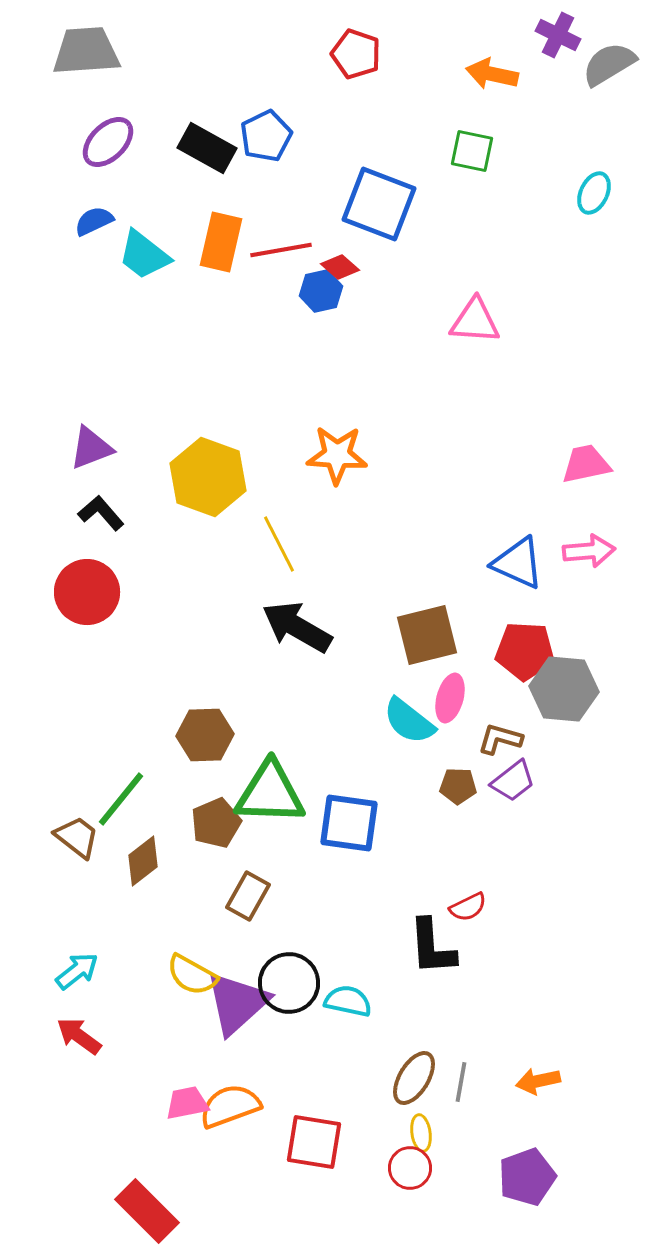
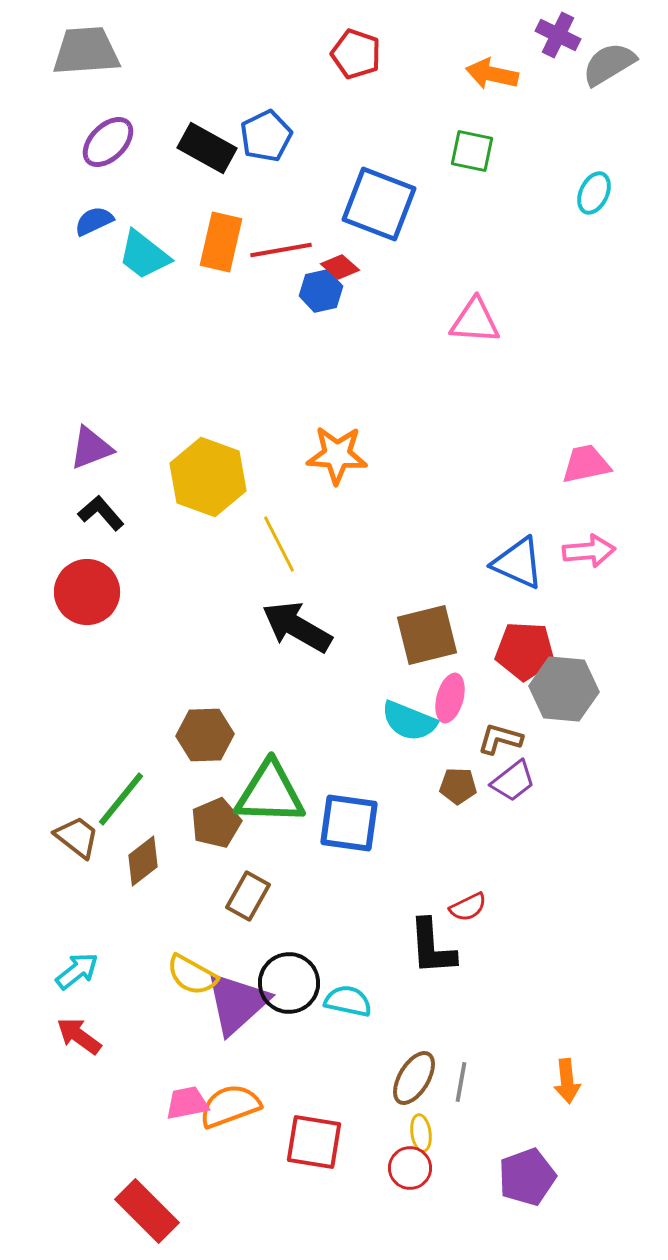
cyan semicircle at (409, 721): rotated 16 degrees counterclockwise
orange arrow at (538, 1081): moved 29 px right; rotated 84 degrees counterclockwise
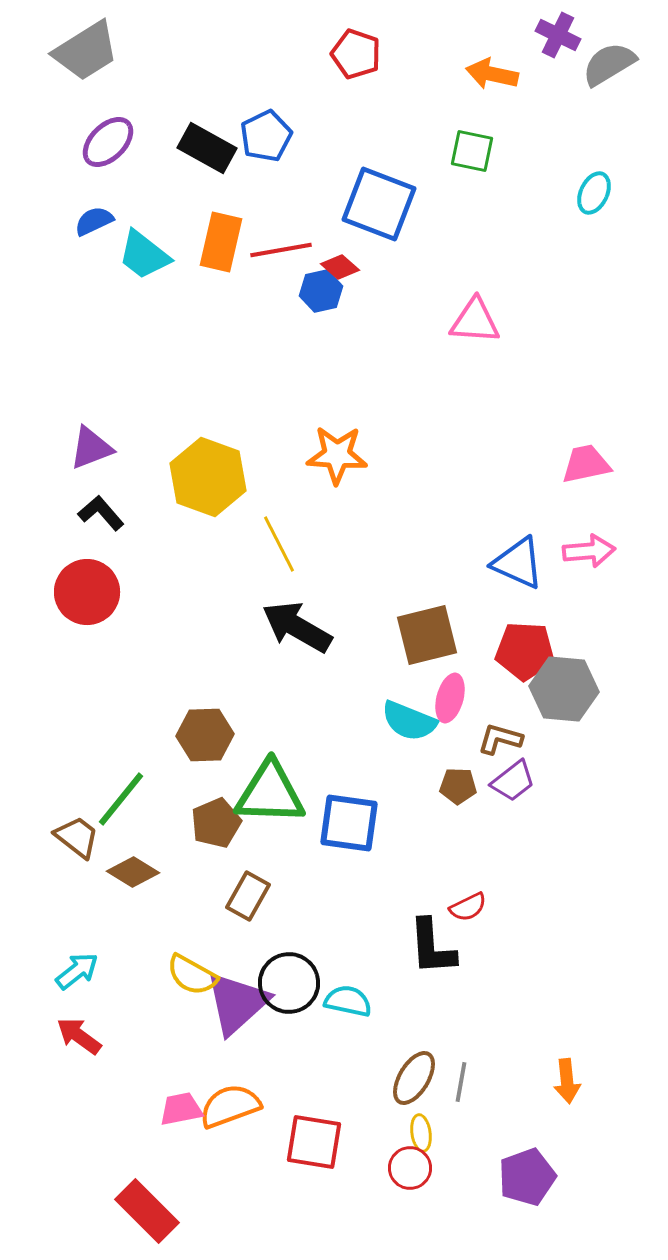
gray trapezoid at (86, 51): rotated 152 degrees clockwise
brown diamond at (143, 861): moved 10 px left, 11 px down; rotated 69 degrees clockwise
pink trapezoid at (187, 1103): moved 6 px left, 6 px down
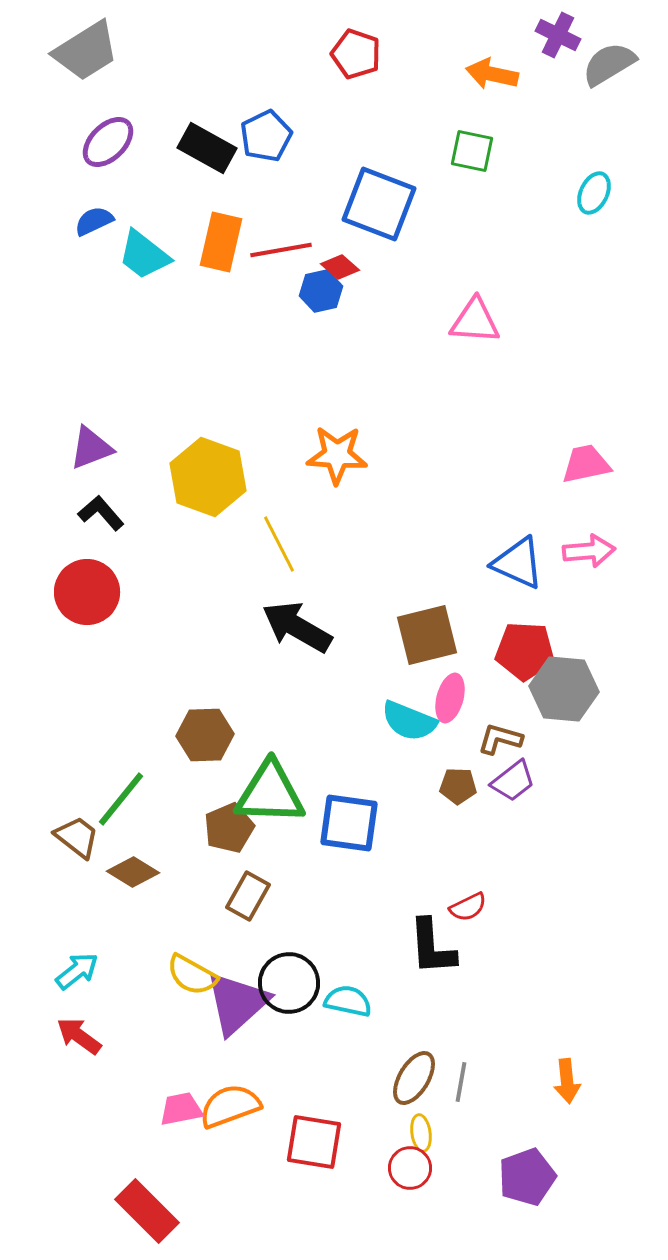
brown pentagon at (216, 823): moved 13 px right, 5 px down
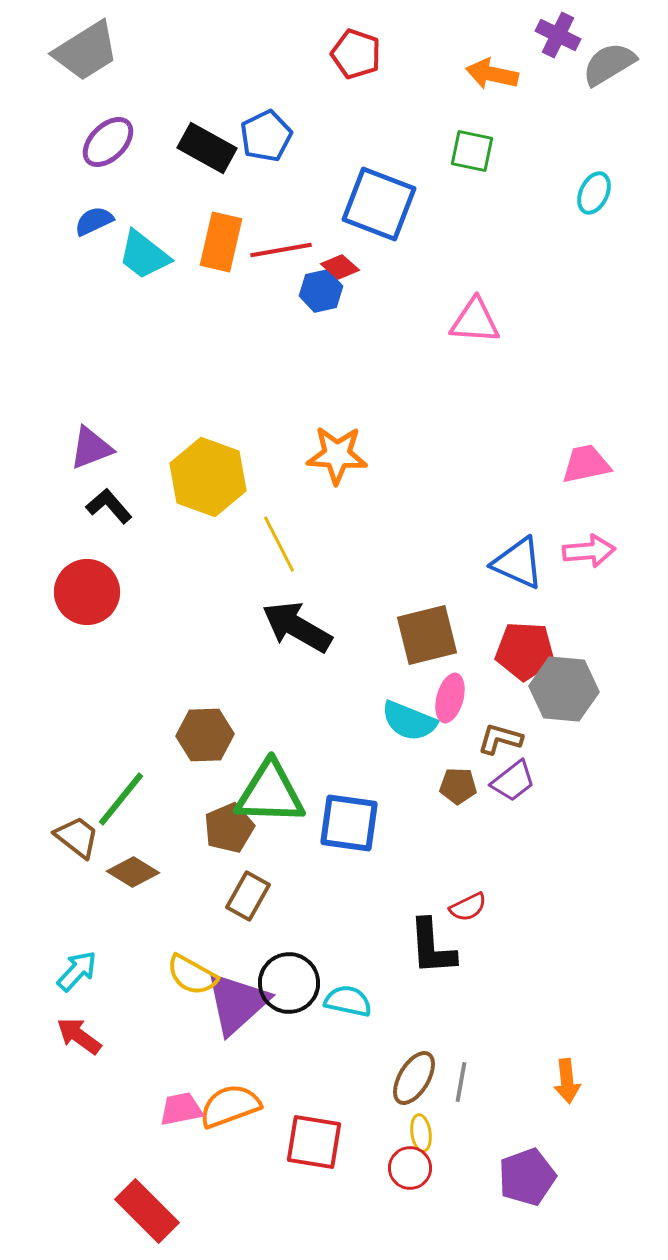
black L-shape at (101, 513): moved 8 px right, 7 px up
cyan arrow at (77, 971): rotated 9 degrees counterclockwise
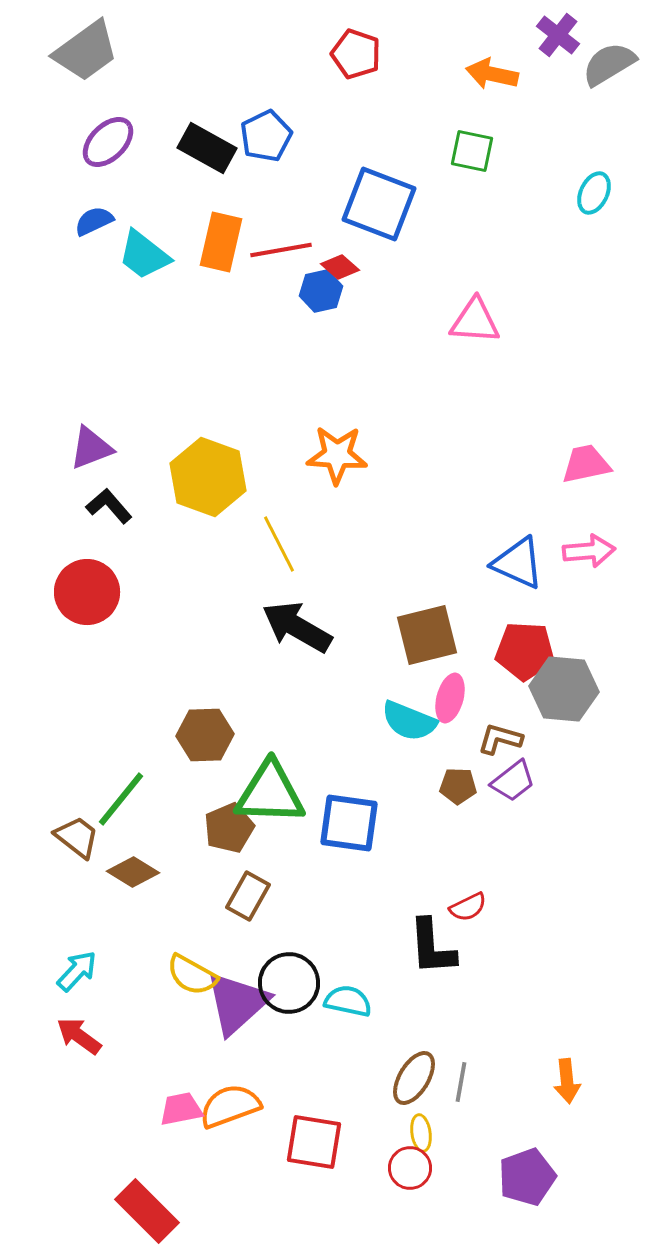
purple cross at (558, 35): rotated 12 degrees clockwise
gray trapezoid at (86, 51): rotated 4 degrees counterclockwise
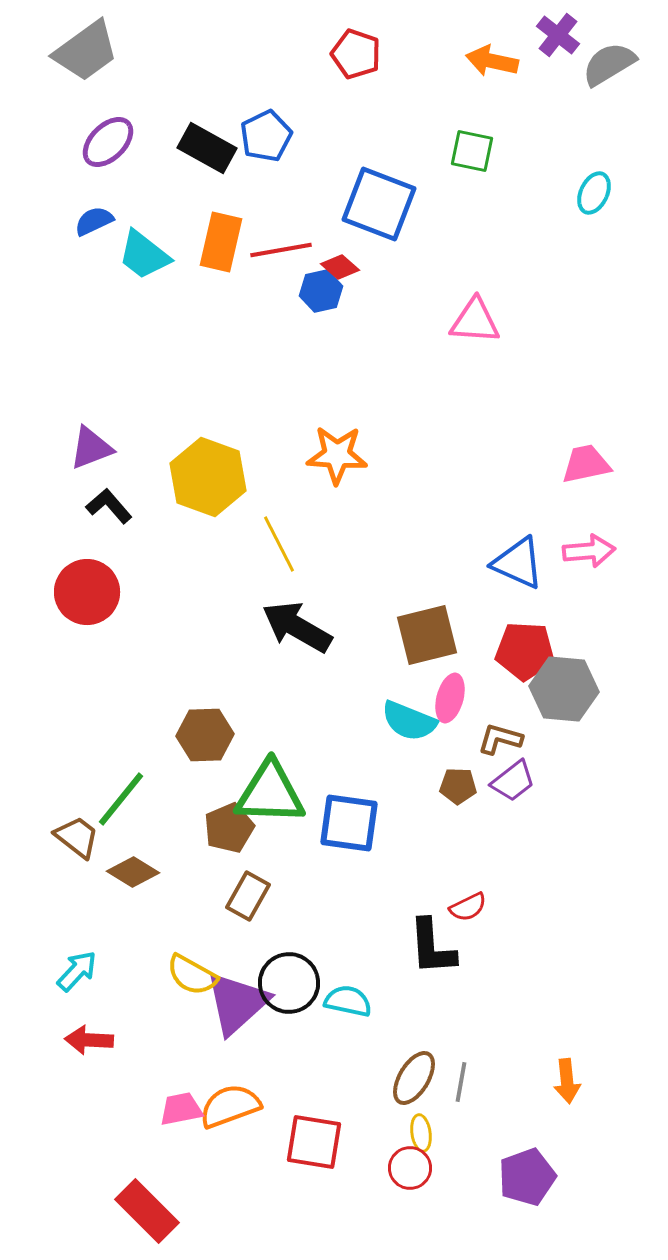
orange arrow at (492, 74): moved 13 px up
red arrow at (79, 1036): moved 10 px right, 4 px down; rotated 33 degrees counterclockwise
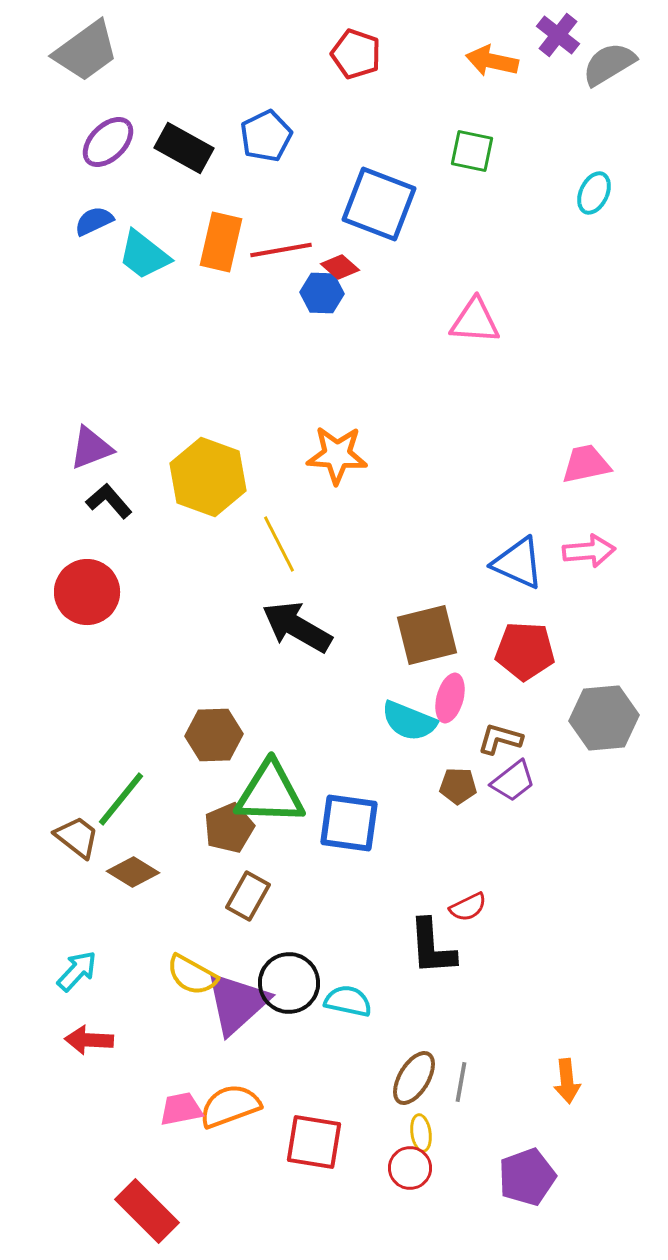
black rectangle at (207, 148): moved 23 px left
blue hexagon at (321, 291): moved 1 px right, 2 px down; rotated 15 degrees clockwise
black L-shape at (109, 506): moved 5 px up
gray hexagon at (564, 689): moved 40 px right, 29 px down; rotated 10 degrees counterclockwise
brown hexagon at (205, 735): moved 9 px right
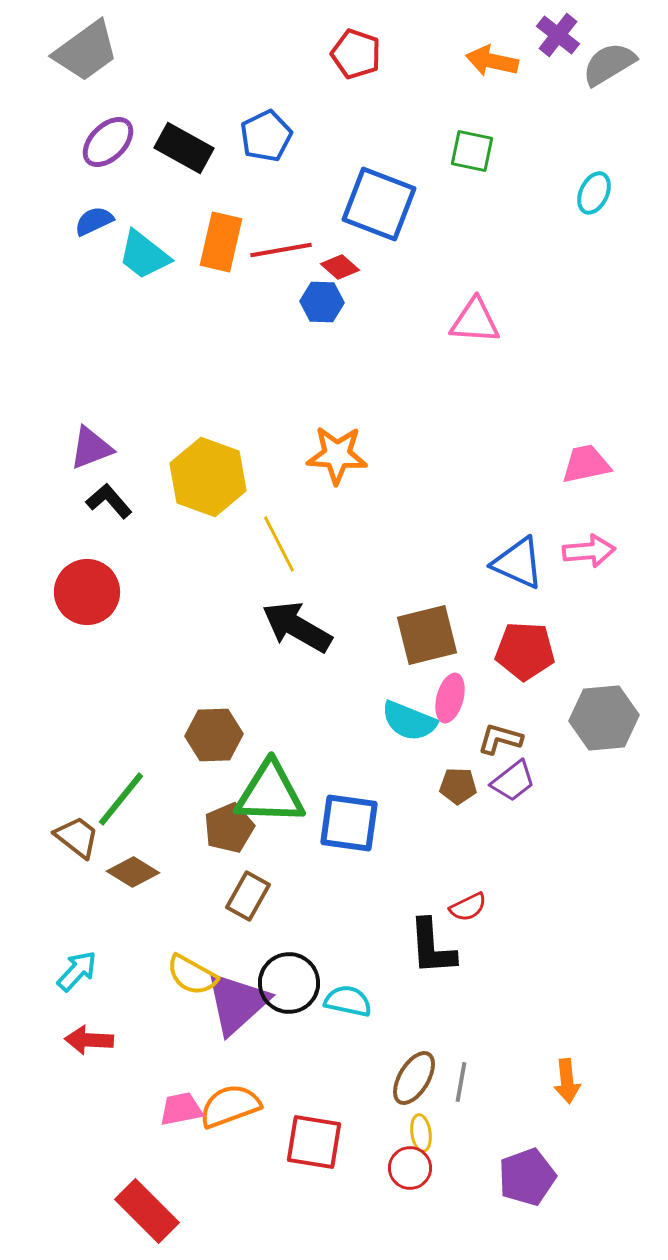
blue hexagon at (322, 293): moved 9 px down
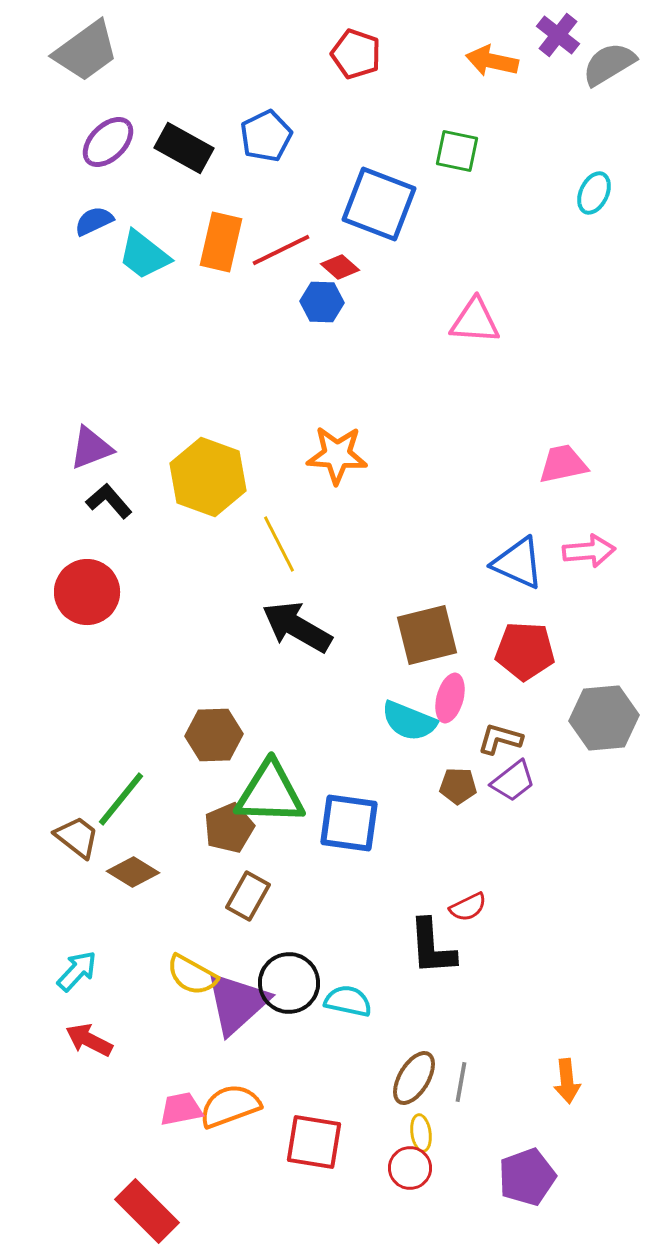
green square at (472, 151): moved 15 px left
red line at (281, 250): rotated 16 degrees counterclockwise
pink trapezoid at (586, 464): moved 23 px left
red arrow at (89, 1040): rotated 24 degrees clockwise
